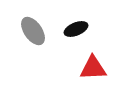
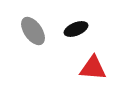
red triangle: rotated 8 degrees clockwise
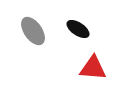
black ellipse: moved 2 px right; rotated 55 degrees clockwise
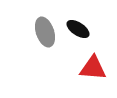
gray ellipse: moved 12 px right, 1 px down; rotated 16 degrees clockwise
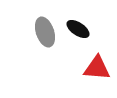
red triangle: moved 4 px right
